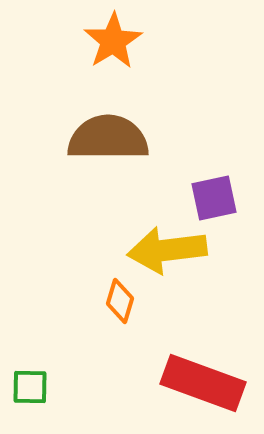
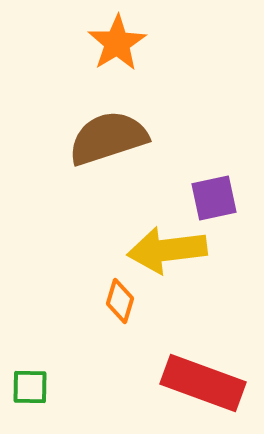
orange star: moved 4 px right, 2 px down
brown semicircle: rotated 18 degrees counterclockwise
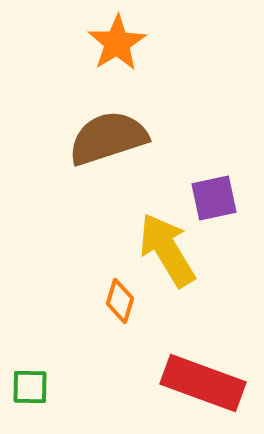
yellow arrow: rotated 66 degrees clockwise
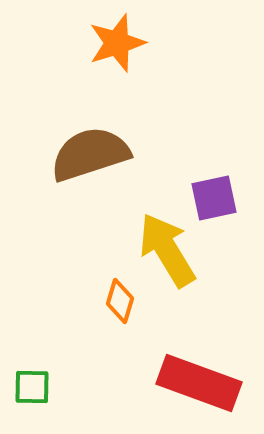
orange star: rotated 14 degrees clockwise
brown semicircle: moved 18 px left, 16 px down
red rectangle: moved 4 px left
green square: moved 2 px right
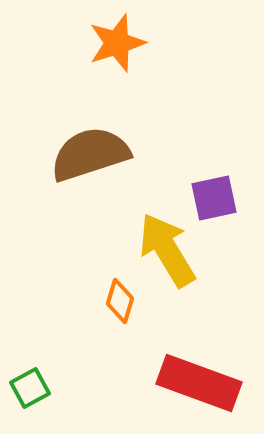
green square: moved 2 px left, 1 px down; rotated 30 degrees counterclockwise
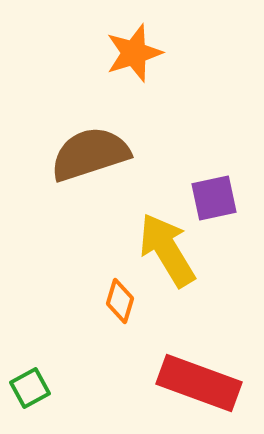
orange star: moved 17 px right, 10 px down
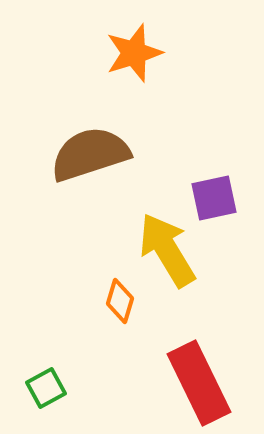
red rectangle: rotated 44 degrees clockwise
green square: moved 16 px right
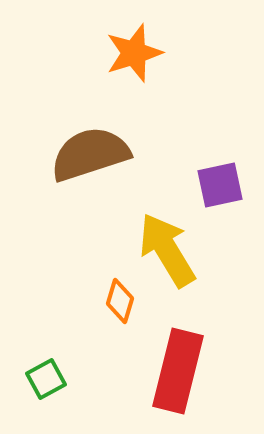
purple square: moved 6 px right, 13 px up
red rectangle: moved 21 px left, 12 px up; rotated 40 degrees clockwise
green square: moved 9 px up
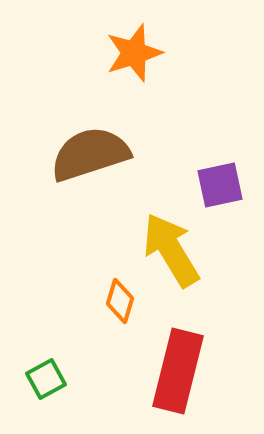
yellow arrow: moved 4 px right
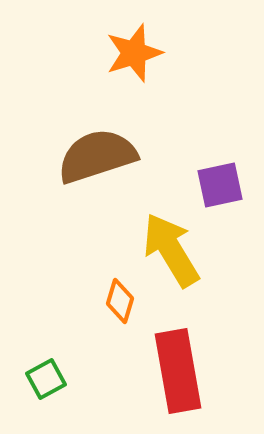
brown semicircle: moved 7 px right, 2 px down
red rectangle: rotated 24 degrees counterclockwise
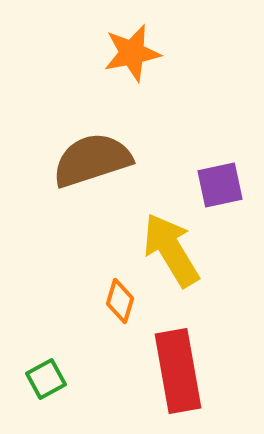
orange star: moved 2 px left; rotated 6 degrees clockwise
brown semicircle: moved 5 px left, 4 px down
